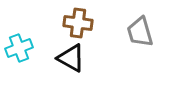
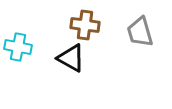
brown cross: moved 7 px right, 2 px down
cyan cross: moved 1 px left, 1 px up; rotated 32 degrees clockwise
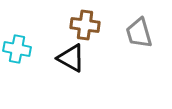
gray trapezoid: moved 1 px left, 1 px down
cyan cross: moved 1 px left, 2 px down
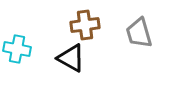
brown cross: rotated 16 degrees counterclockwise
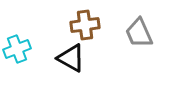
gray trapezoid: rotated 8 degrees counterclockwise
cyan cross: rotated 32 degrees counterclockwise
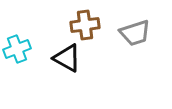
gray trapezoid: moved 4 px left; rotated 84 degrees counterclockwise
black triangle: moved 4 px left
